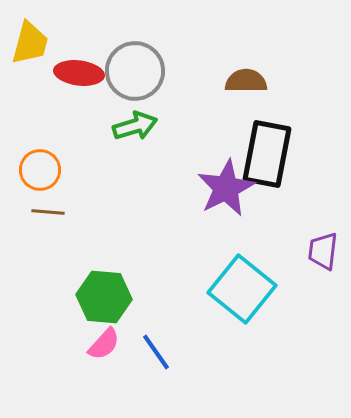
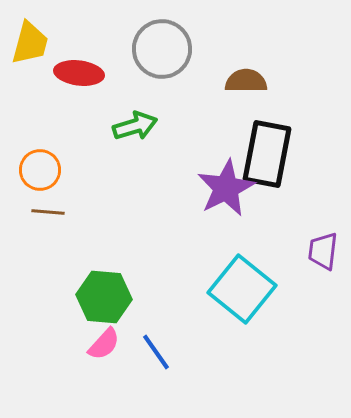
gray circle: moved 27 px right, 22 px up
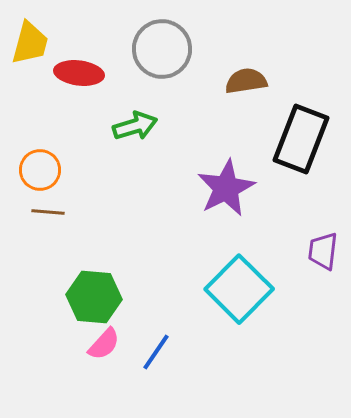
brown semicircle: rotated 9 degrees counterclockwise
black rectangle: moved 34 px right, 15 px up; rotated 10 degrees clockwise
cyan square: moved 3 px left; rotated 6 degrees clockwise
green hexagon: moved 10 px left
blue line: rotated 69 degrees clockwise
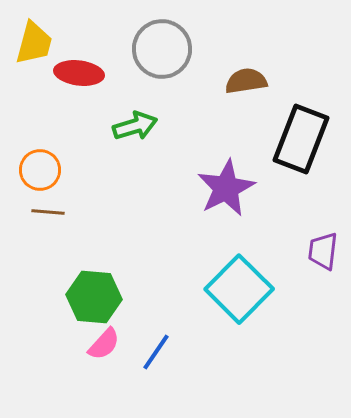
yellow trapezoid: moved 4 px right
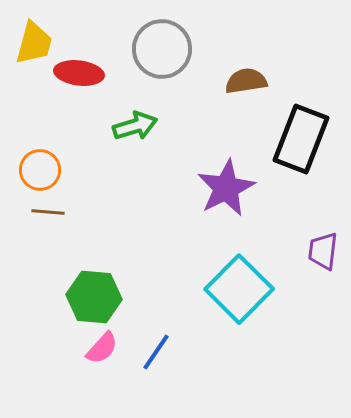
pink semicircle: moved 2 px left, 4 px down
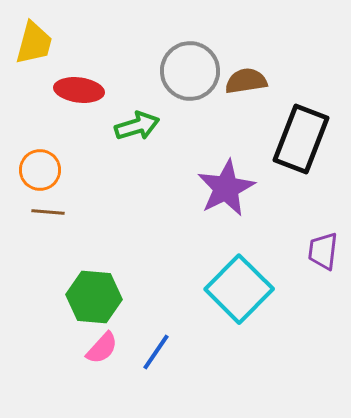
gray circle: moved 28 px right, 22 px down
red ellipse: moved 17 px down
green arrow: moved 2 px right
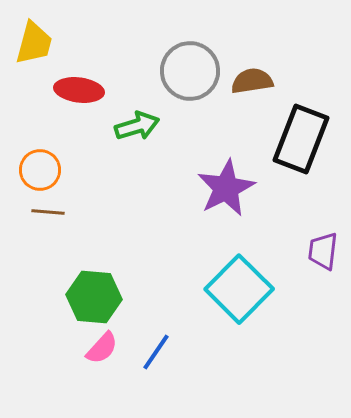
brown semicircle: moved 6 px right
